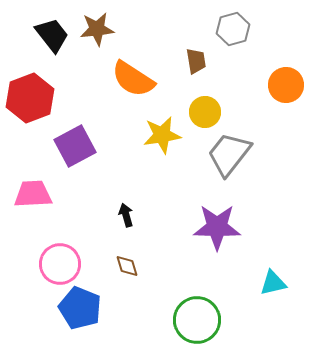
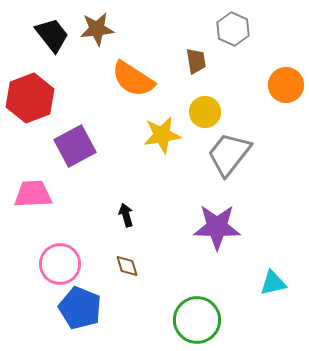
gray hexagon: rotated 20 degrees counterclockwise
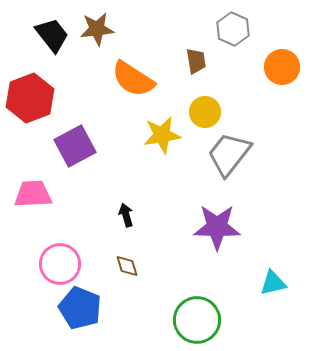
orange circle: moved 4 px left, 18 px up
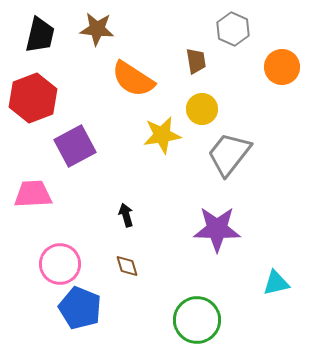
brown star: rotated 12 degrees clockwise
black trapezoid: moved 12 px left; rotated 51 degrees clockwise
red hexagon: moved 3 px right
yellow circle: moved 3 px left, 3 px up
purple star: moved 2 px down
cyan triangle: moved 3 px right
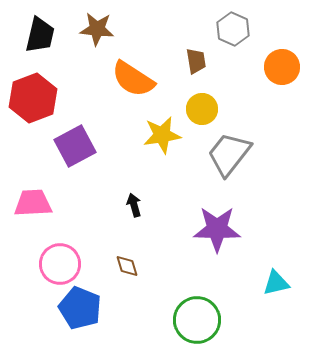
pink trapezoid: moved 9 px down
black arrow: moved 8 px right, 10 px up
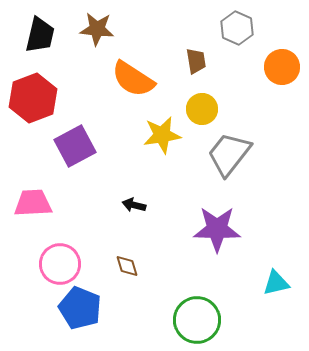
gray hexagon: moved 4 px right, 1 px up
black arrow: rotated 60 degrees counterclockwise
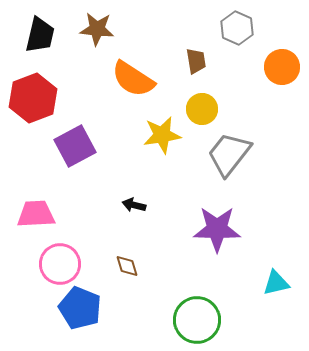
pink trapezoid: moved 3 px right, 11 px down
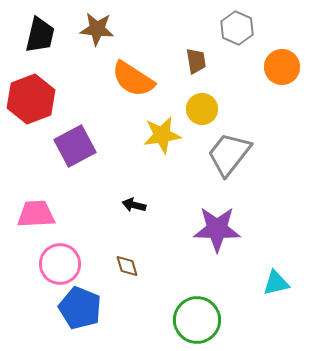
red hexagon: moved 2 px left, 1 px down
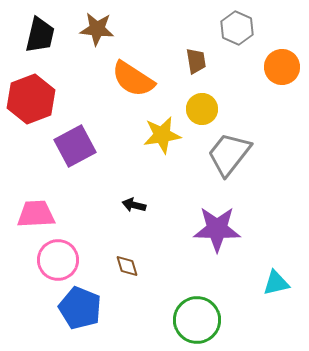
pink circle: moved 2 px left, 4 px up
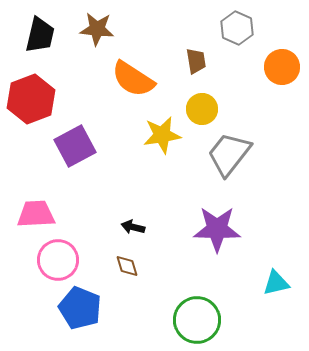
black arrow: moved 1 px left, 22 px down
